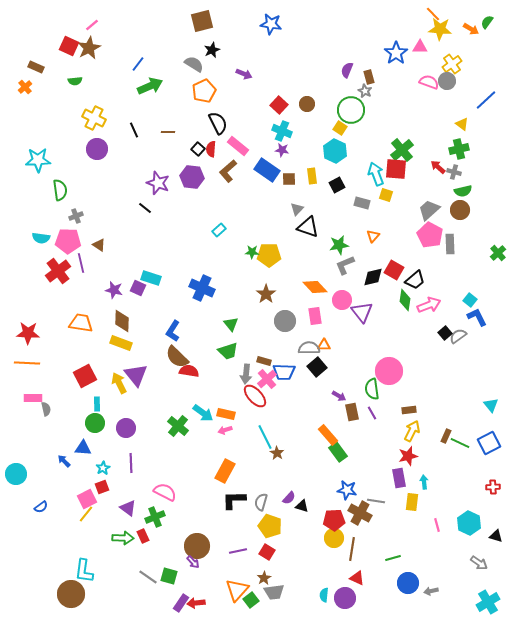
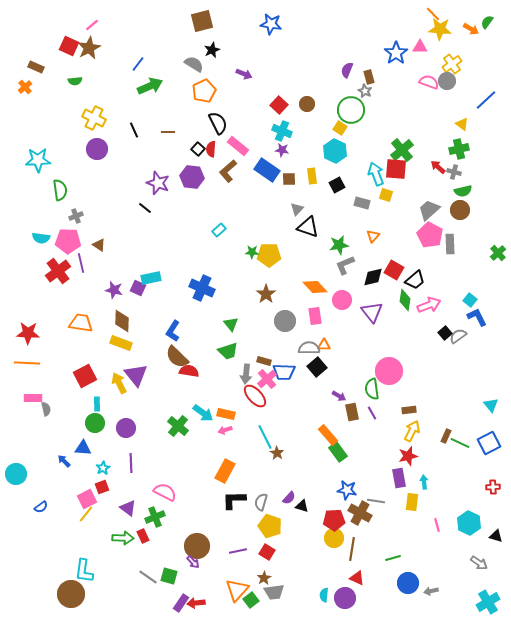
cyan rectangle at (151, 278): rotated 30 degrees counterclockwise
purple triangle at (362, 312): moved 10 px right
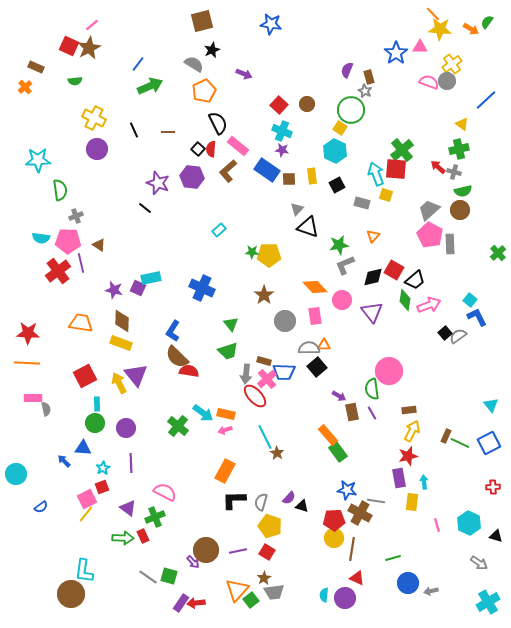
brown star at (266, 294): moved 2 px left, 1 px down
brown circle at (197, 546): moved 9 px right, 4 px down
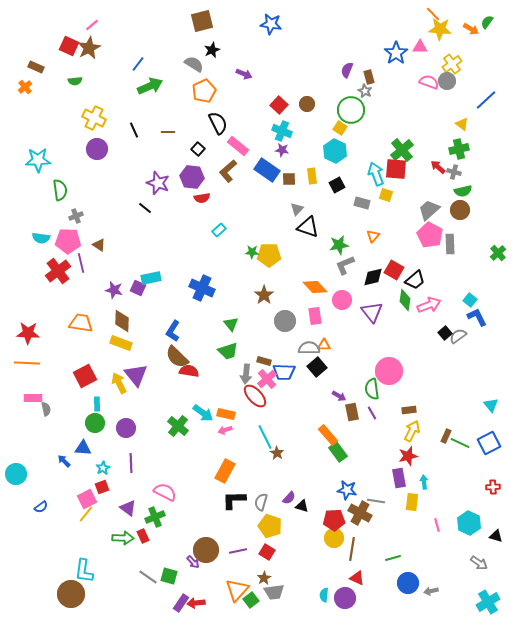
red semicircle at (211, 149): moved 9 px left, 49 px down; rotated 105 degrees counterclockwise
